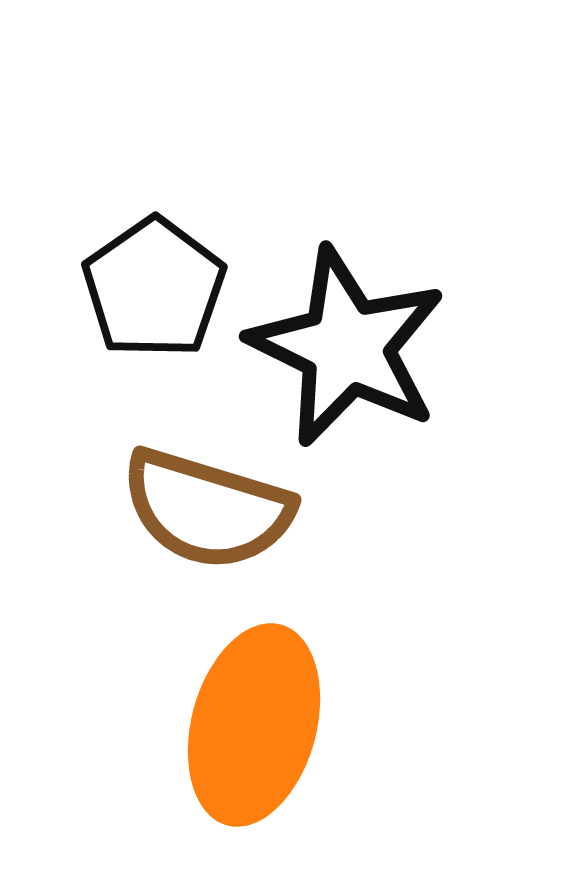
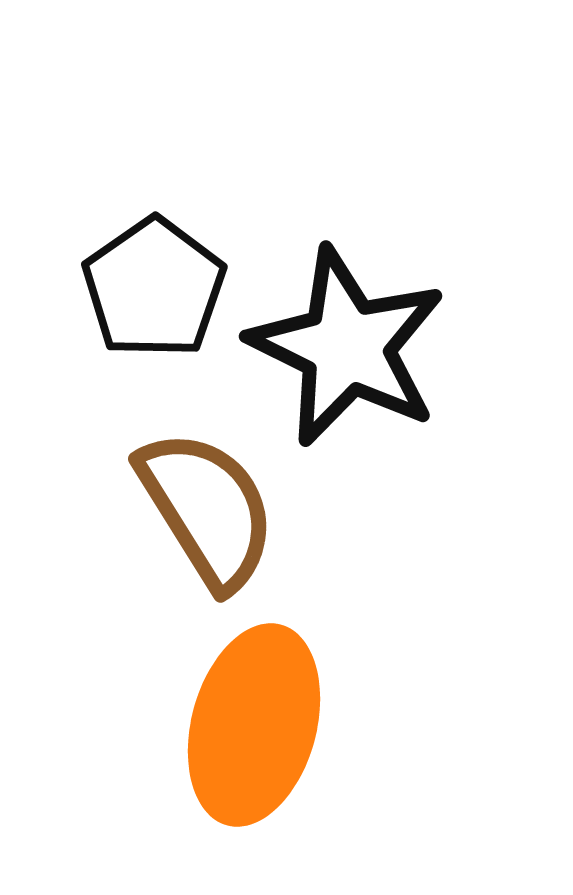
brown semicircle: rotated 139 degrees counterclockwise
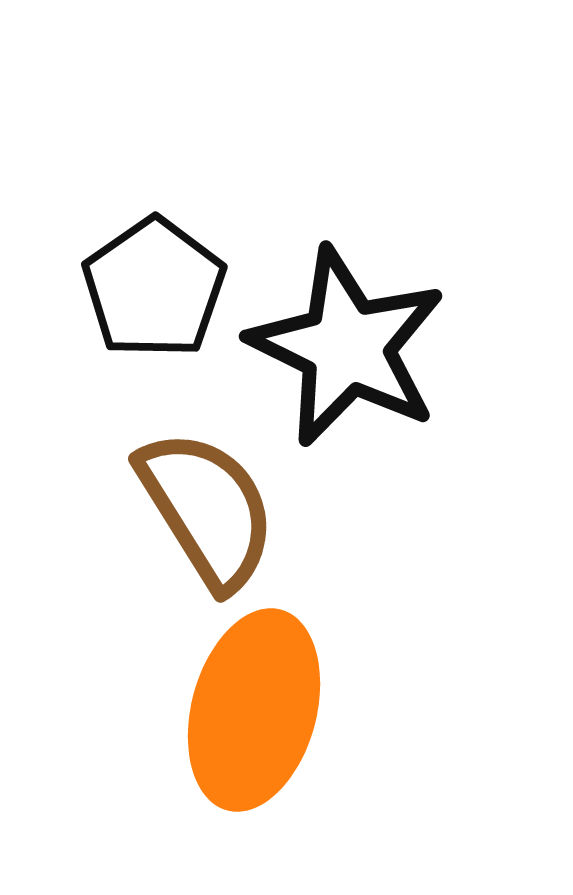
orange ellipse: moved 15 px up
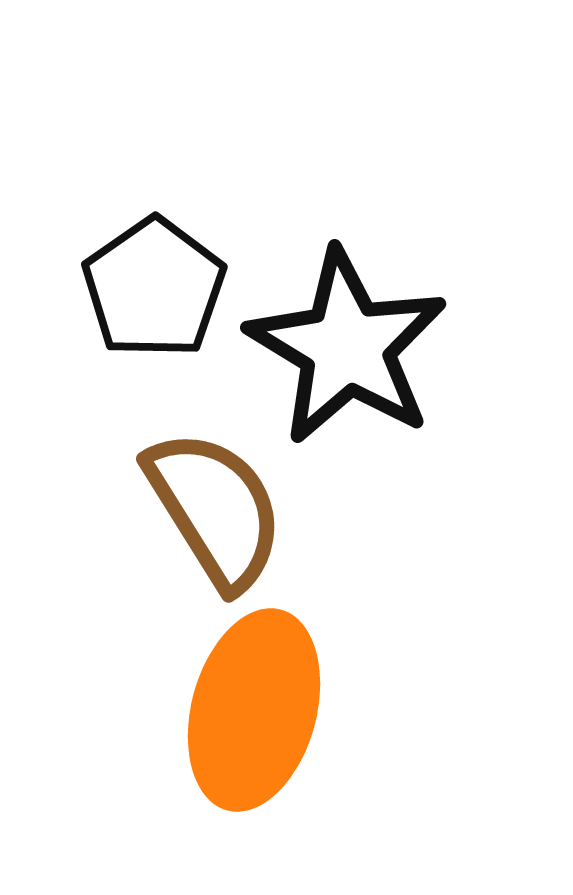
black star: rotated 5 degrees clockwise
brown semicircle: moved 8 px right
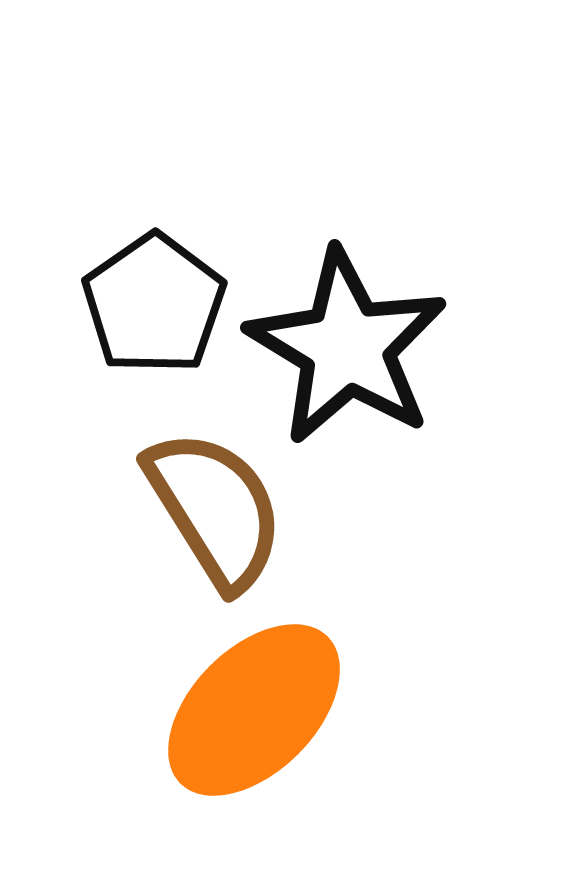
black pentagon: moved 16 px down
orange ellipse: rotated 30 degrees clockwise
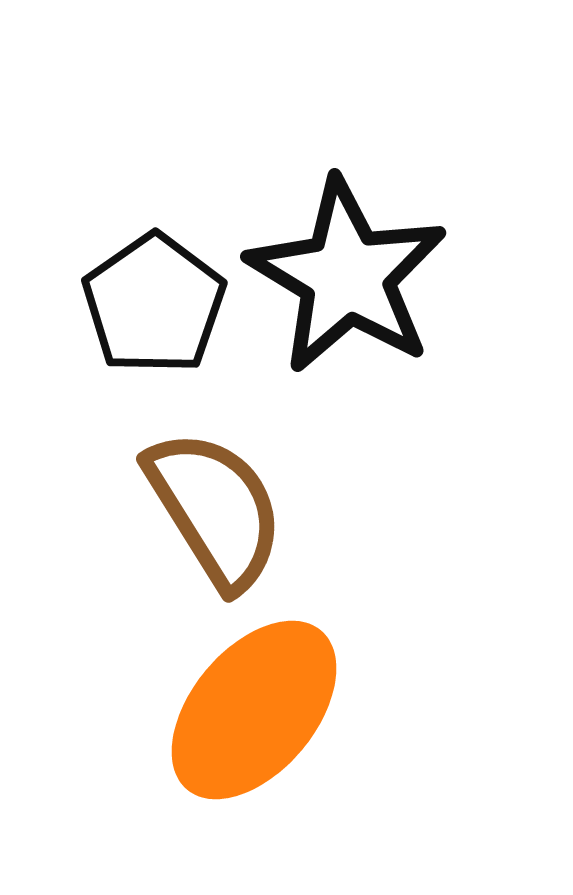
black star: moved 71 px up
orange ellipse: rotated 5 degrees counterclockwise
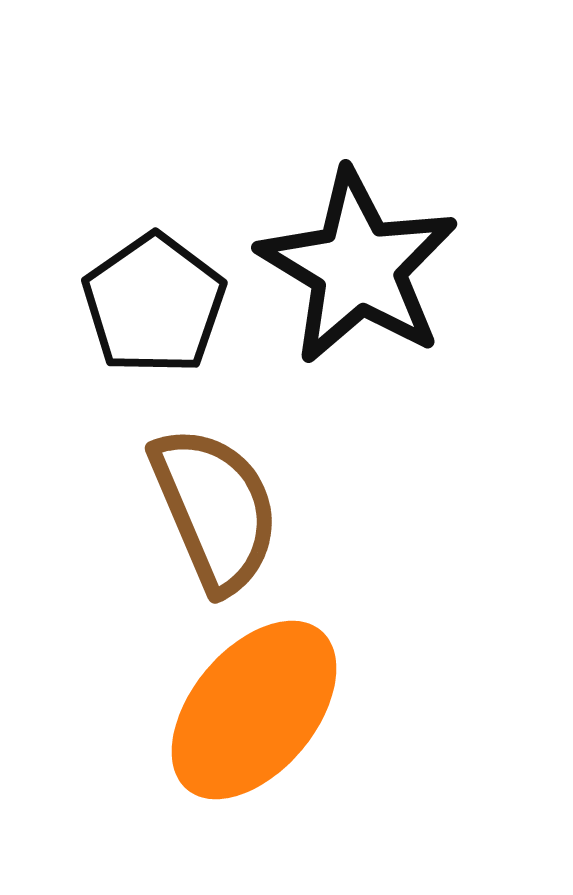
black star: moved 11 px right, 9 px up
brown semicircle: rotated 9 degrees clockwise
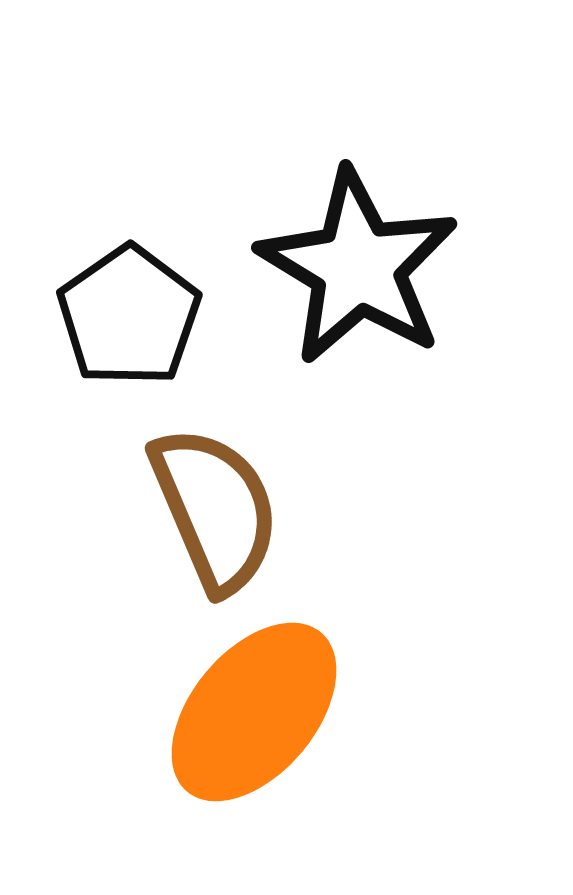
black pentagon: moved 25 px left, 12 px down
orange ellipse: moved 2 px down
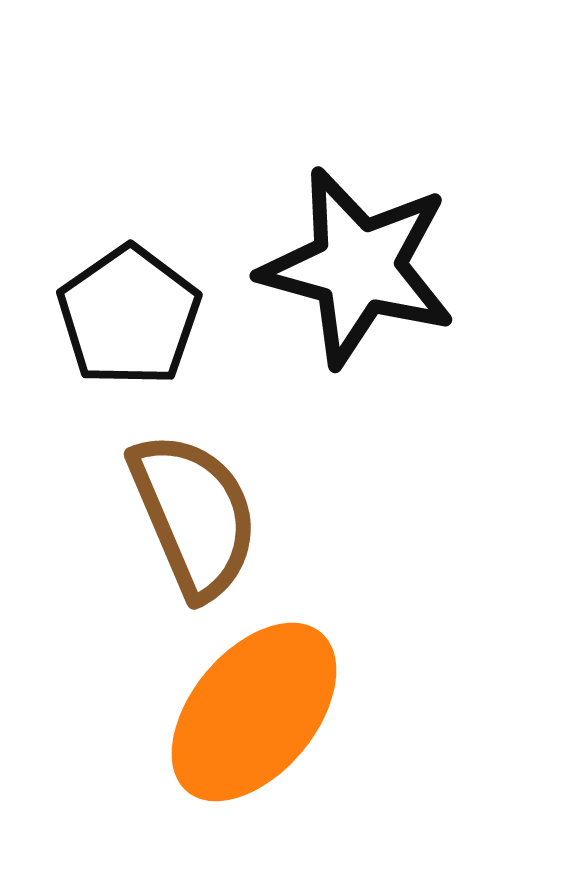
black star: rotated 16 degrees counterclockwise
brown semicircle: moved 21 px left, 6 px down
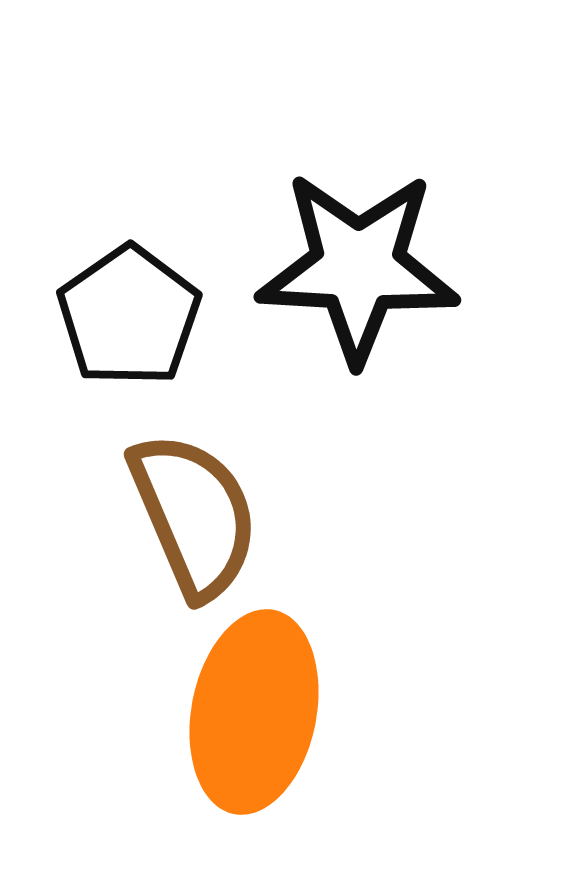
black star: rotated 12 degrees counterclockwise
orange ellipse: rotated 29 degrees counterclockwise
